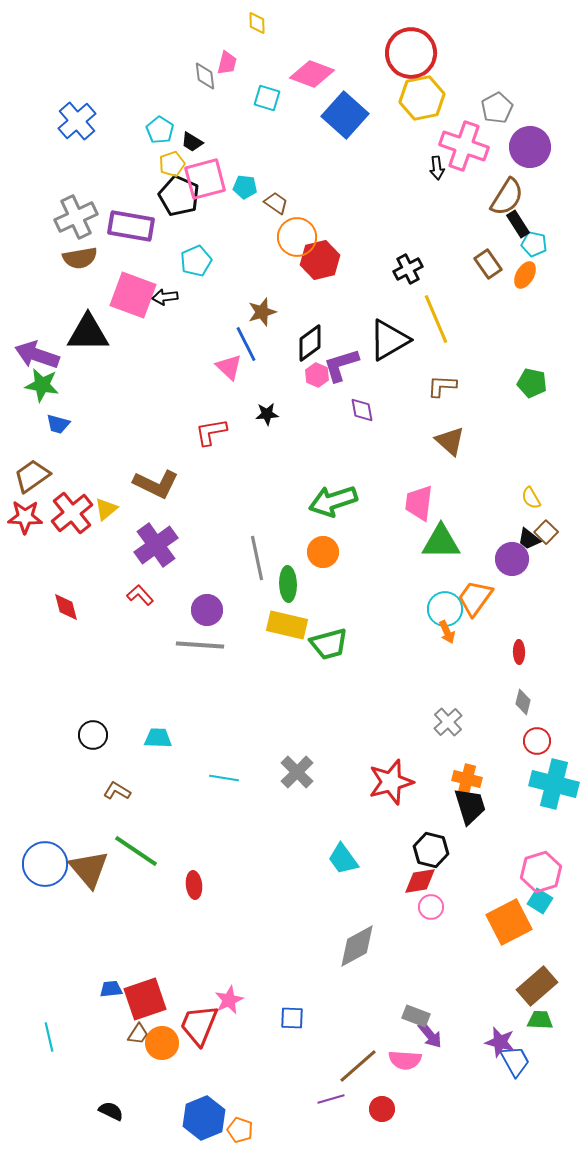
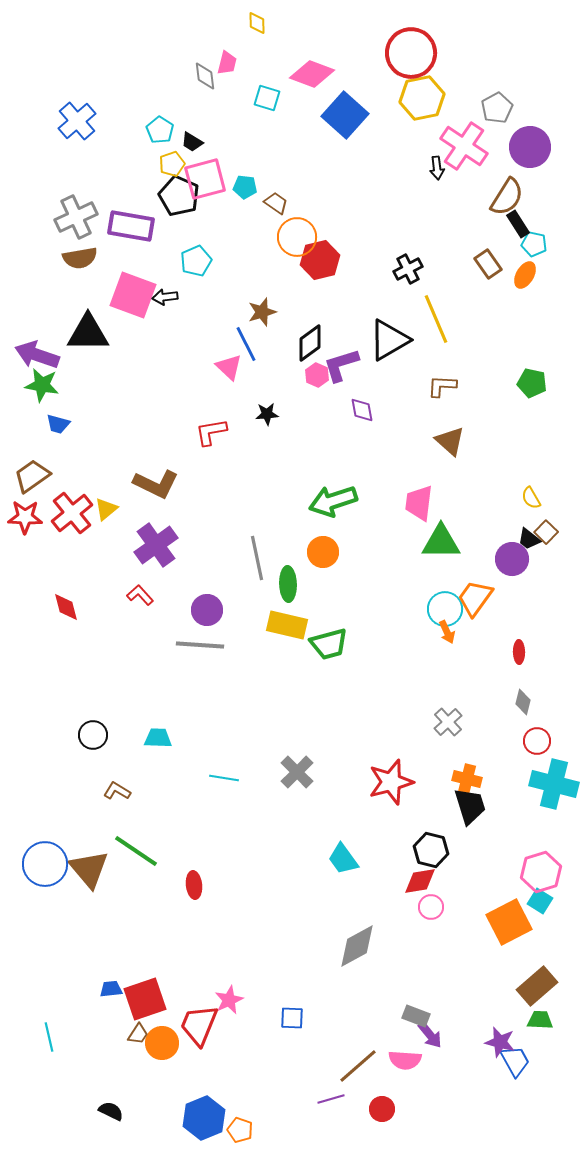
pink cross at (464, 146): rotated 15 degrees clockwise
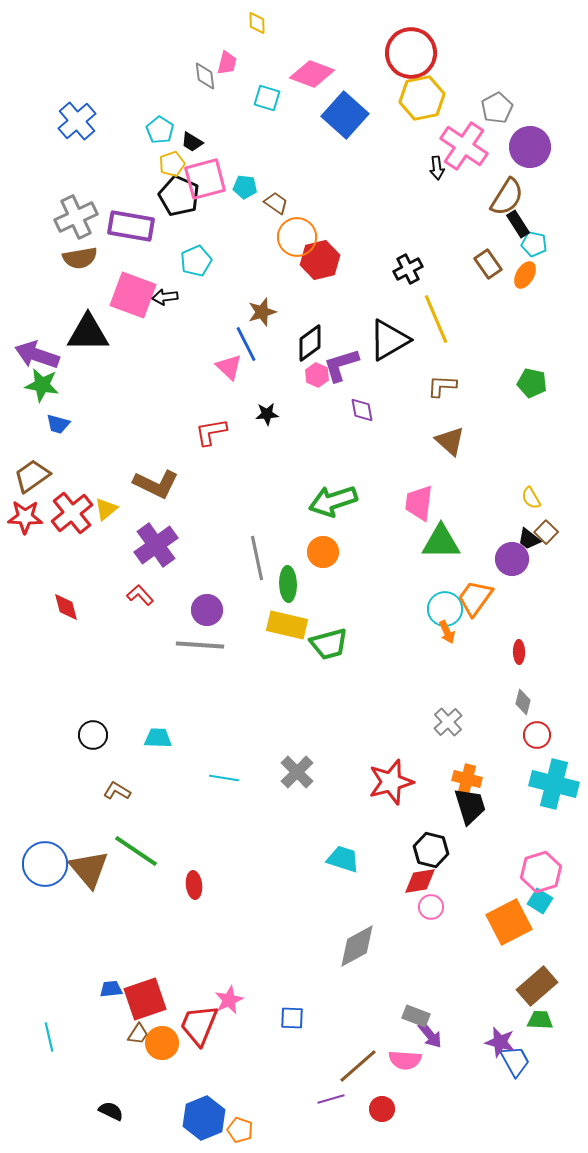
red circle at (537, 741): moved 6 px up
cyan trapezoid at (343, 859): rotated 144 degrees clockwise
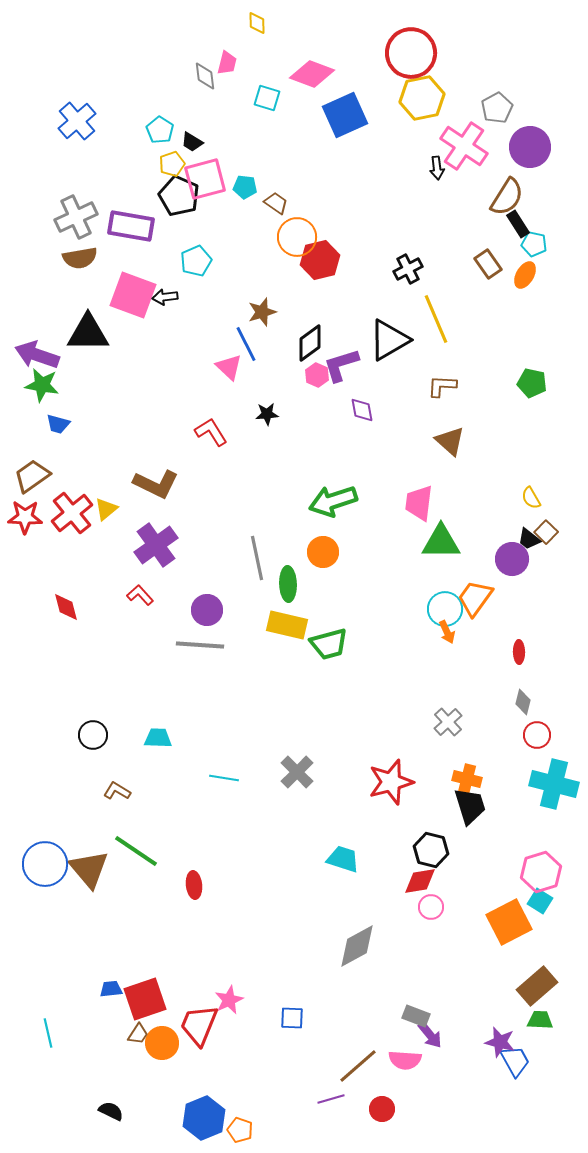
blue square at (345, 115): rotated 24 degrees clockwise
red L-shape at (211, 432): rotated 68 degrees clockwise
cyan line at (49, 1037): moved 1 px left, 4 px up
